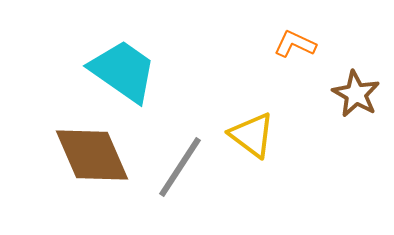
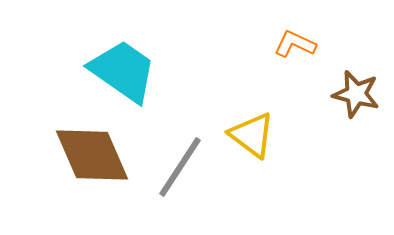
brown star: rotated 15 degrees counterclockwise
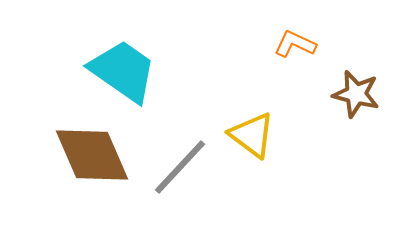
gray line: rotated 10 degrees clockwise
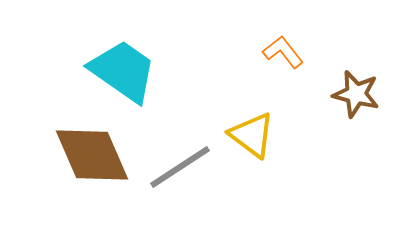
orange L-shape: moved 12 px left, 8 px down; rotated 27 degrees clockwise
gray line: rotated 14 degrees clockwise
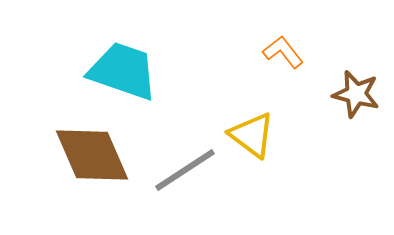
cyan trapezoid: rotated 16 degrees counterclockwise
gray line: moved 5 px right, 3 px down
